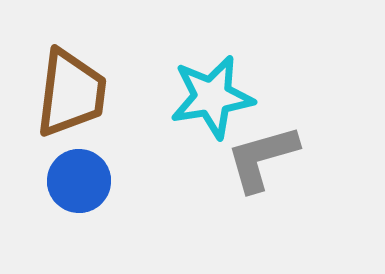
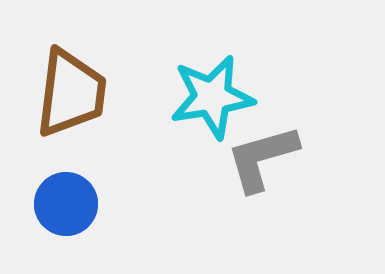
blue circle: moved 13 px left, 23 px down
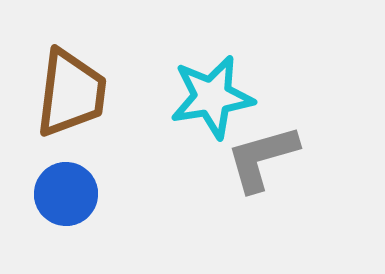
blue circle: moved 10 px up
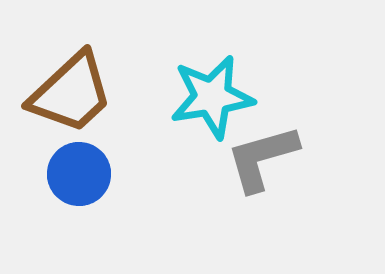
brown trapezoid: rotated 40 degrees clockwise
blue circle: moved 13 px right, 20 px up
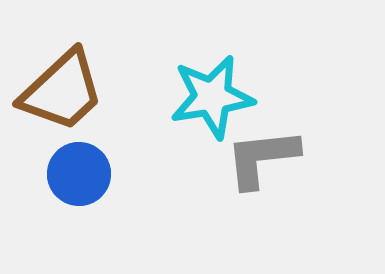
brown trapezoid: moved 9 px left, 2 px up
gray L-shape: rotated 10 degrees clockwise
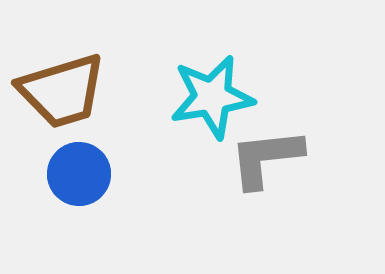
brown trapezoid: rotated 26 degrees clockwise
gray L-shape: moved 4 px right
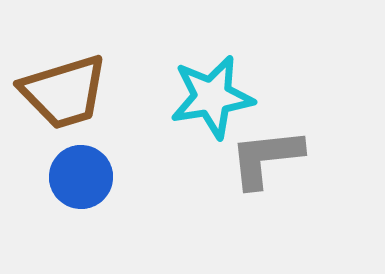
brown trapezoid: moved 2 px right, 1 px down
blue circle: moved 2 px right, 3 px down
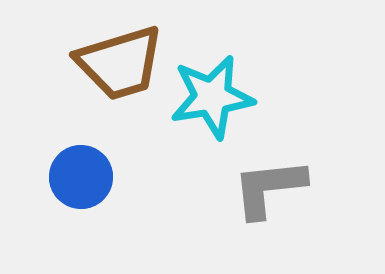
brown trapezoid: moved 56 px right, 29 px up
gray L-shape: moved 3 px right, 30 px down
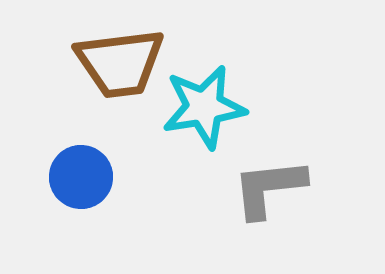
brown trapezoid: rotated 10 degrees clockwise
cyan star: moved 8 px left, 10 px down
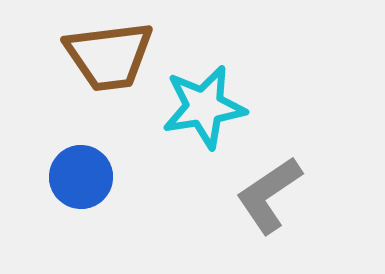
brown trapezoid: moved 11 px left, 7 px up
gray L-shape: moved 7 px down; rotated 28 degrees counterclockwise
